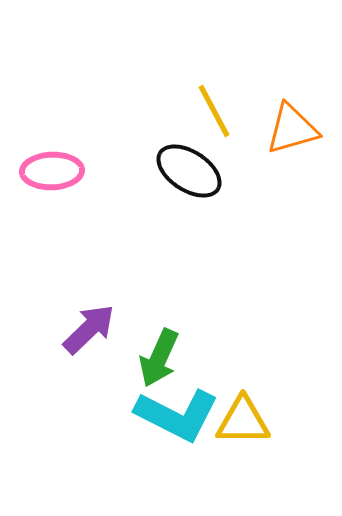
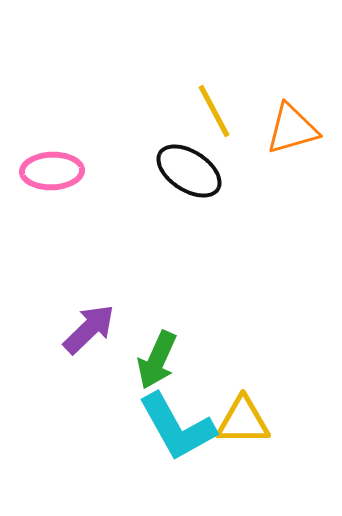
green arrow: moved 2 px left, 2 px down
cyan L-shape: moved 12 px down; rotated 34 degrees clockwise
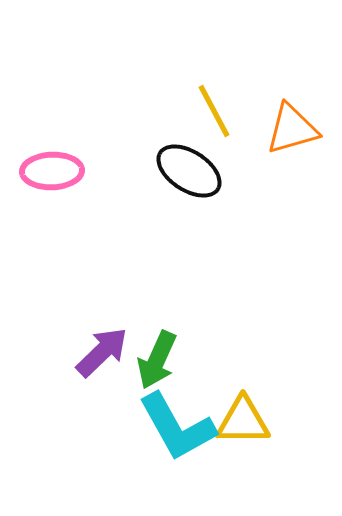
purple arrow: moved 13 px right, 23 px down
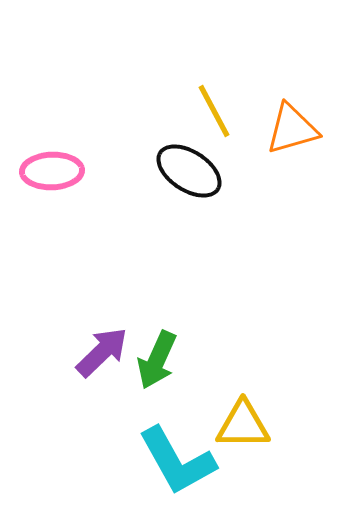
yellow triangle: moved 4 px down
cyan L-shape: moved 34 px down
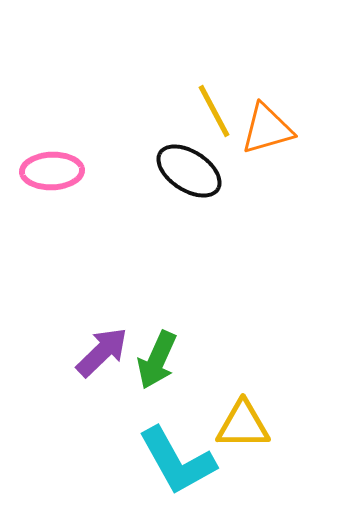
orange triangle: moved 25 px left
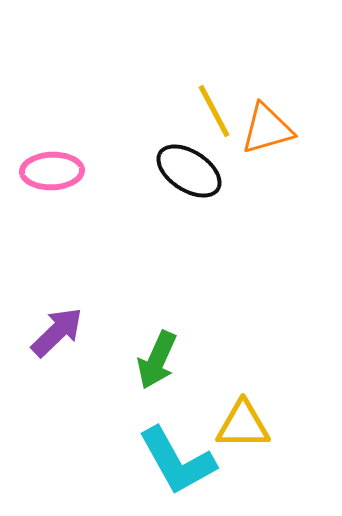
purple arrow: moved 45 px left, 20 px up
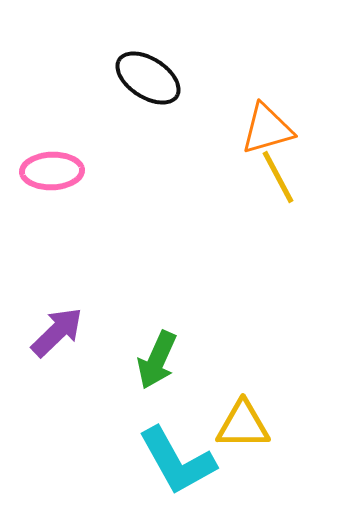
yellow line: moved 64 px right, 66 px down
black ellipse: moved 41 px left, 93 px up
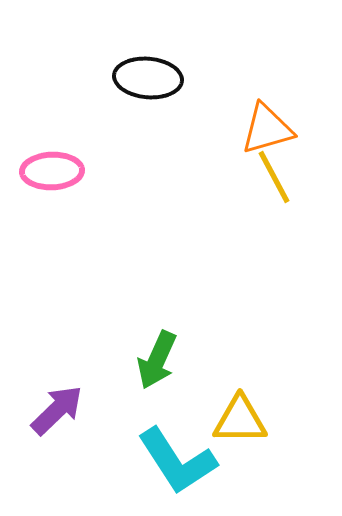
black ellipse: rotated 28 degrees counterclockwise
yellow line: moved 4 px left
purple arrow: moved 78 px down
yellow triangle: moved 3 px left, 5 px up
cyan L-shape: rotated 4 degrees counterclockwise
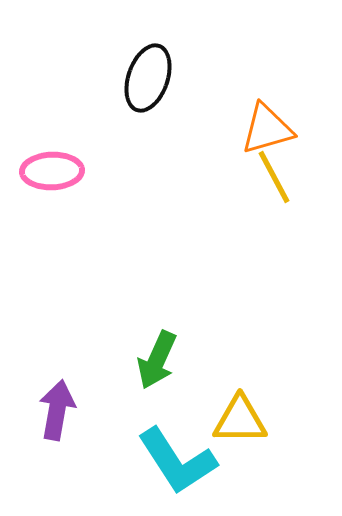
black ellipse: rotated 76 degrees counterclockwise
purple arrow: rotated 36 degrees counterclockwise
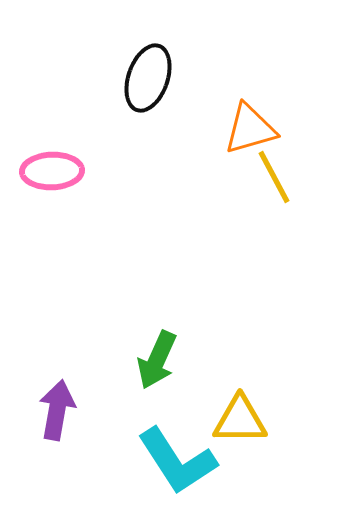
orange triangle: moved 17 px left
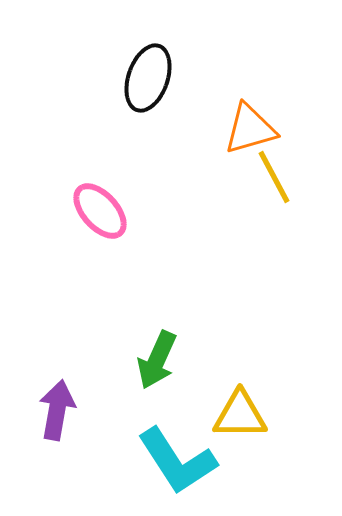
pink ellipse: moved 48 px right, 40 px down; rotated 50 degrees clockwise
yellow triangle: moved 5 px up
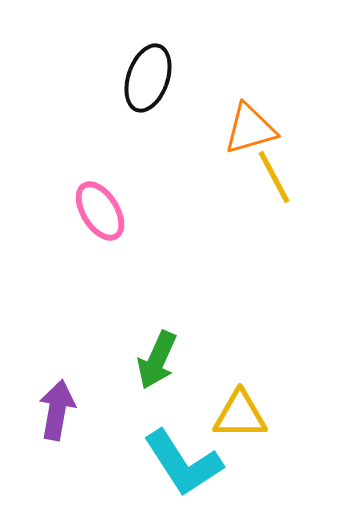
pink ellipse: rotated 10 degrees clockwise
cyan L-shape: moved 6 px right, 2 px down
